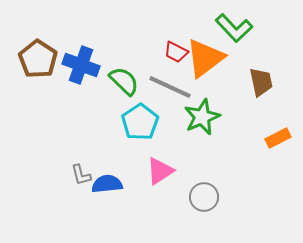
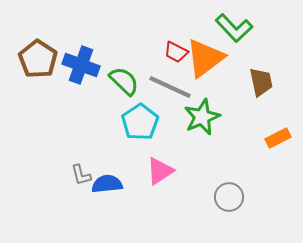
gray circle: moved 25 px right
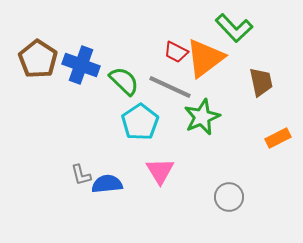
pink triangle: rotated 28 degrees counterclockwise
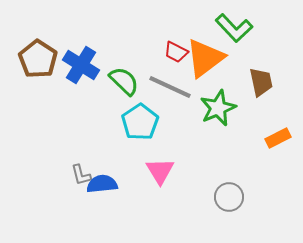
blue cross: rotated 12 degrees clockwise
green star: moved 16 px right, 9 px up
blue semicircle: moved 5 px left
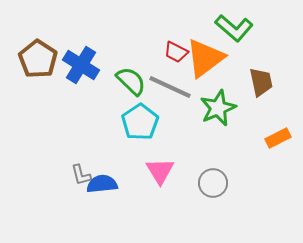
green L-shape: rotated 6 degrees counterclockwise
green semicircle: moved 7 px right
gray circle: moved 16 px left, 14 px up
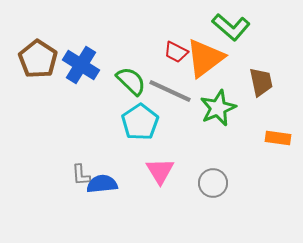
green L-shape: moved 3 px left, 1 px up
gray line: moved 4 px down
orange rectangle: rotated 35 degrees clockwise
gray L-shape: rotated 10 degrees clockwise
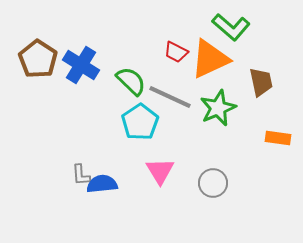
orange triangle: moved 5 px right, 1 px down; rotated 12 degrees clockwise
gray line: moved 6 px down
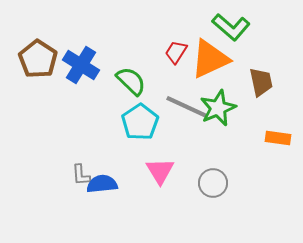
red trapezoid: rotated 95 degrees clockwise
gray line: moved 17 px right, 10 px down
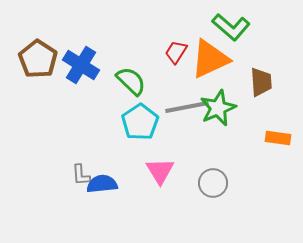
brown trapezoid: rotated 8 degrees clockwise
gray line: rotated 36 degrees counterclockwise
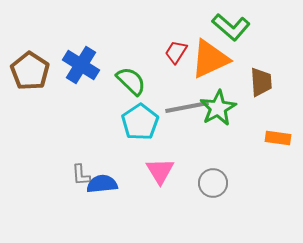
brown pentagon: moved 8 px left, 12 px down
green star: rotated 6 degrees counterclockwise
